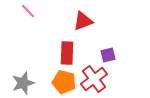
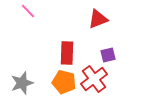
red triangle: moved 15 px right, 2 px up
gray star: moved 1 px left
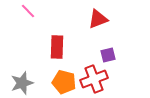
red rectangle: moved 10 px left, 6 px up
red cross: rotated 16 degrees clockwise
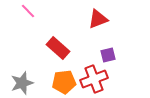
red rectangle: moved 1 px right, 1 px down; rotated 50 degrees counterclockwise
orange pentagon: rotated 20 degrees counterclockwise
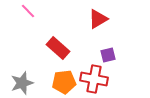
red triangle: rotated 10 degrees counterclockwise
red cross: rotated 32 degrees clockwise
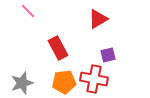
red rectangle: rotated 20 degrees clockwise
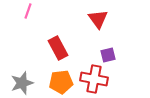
pink line: rotated 63 degrees clockwise
red triangle: rotated 35 degrees counterclockwise
orange pentagon: moved 3 px left
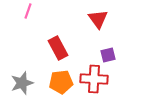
red cross: rotated 8 degrees counterclockwise
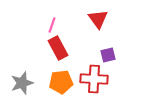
pink line: moved 24 px right, 14 px down
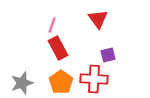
orange pentagon: rotated 30 degrees counterclockwise
